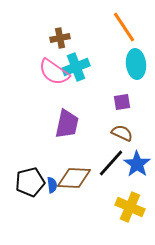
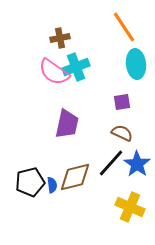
brown diamond: moved 1 px right, 1 px up; rotated 16 degrees counterclockwise
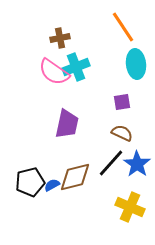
orange line: moved 1 px left
blue semicircle: rotated 112 degrees counterclockwise
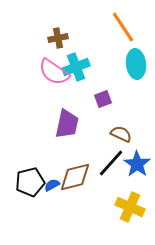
brown cross: moved 2 px left
purple square: moved 19 px left, 3 px up; rotated 12 degrees counterclockwise
brown semicircle: moved 1 px left, 1 px down
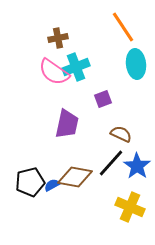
blue star: moved 2 px down
brown diamond: rotated 24 degrees clockwise
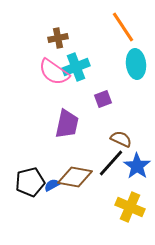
brown semicircle: moved 5 px down
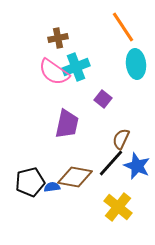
purple square: rotated 30 degrees counterclockwise
brown semicircle: rotated 90 degrees counterclockwise
blue star: rotated 12 degrees counterclockwise
blue semicircle: moved 2 px down; rotated 21 degrees clockwise
yellow cross: moved 12 px left; rotated 16 degrees clockwise
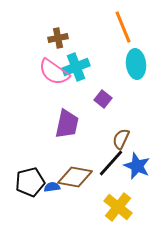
orange line: rotated 12 degrees clockwise
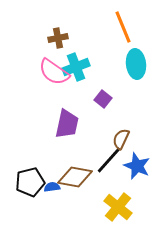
black line: moved 2 px left, 3 px up
